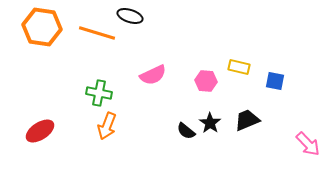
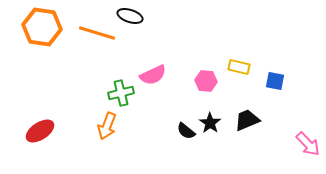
green cross: moved 22 px right; rotated 25 degrees counterclockwise
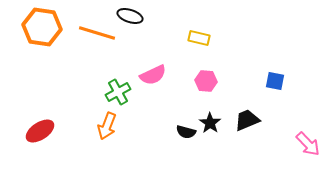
yellow rectangle: moved 40 px left, 29 px up
green cross: moved 3 px left, 1 px up; rotated 15 degrees counterclockwise
black semicircle: moved 1 px down; rotated 24 degrees counterclockwise
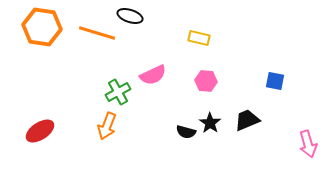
pink arrow: rotated 28 degrees clockwise
